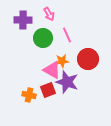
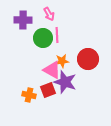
pink line: moved 10 px left; rotated 21 degrees clockwise
purple star: moved 2 px left
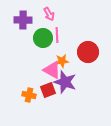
red circle: moved 7 px up
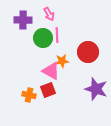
pink triangle: moved 1 px left, 1 px down
purple star: moved 31 px right, 7 px down
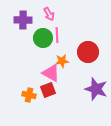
pink triangle: moved 2 px down
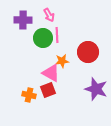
pink arrow: moved 1 px down
